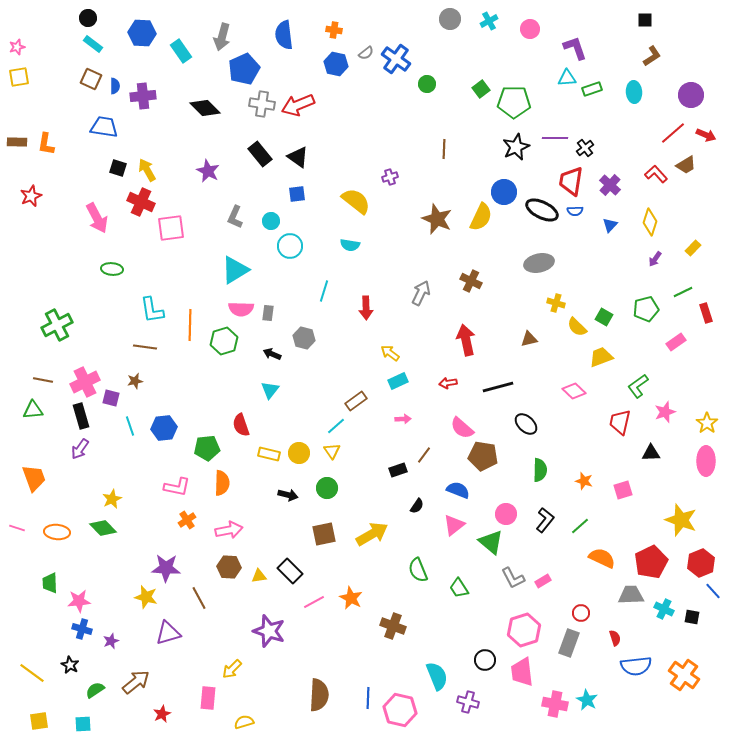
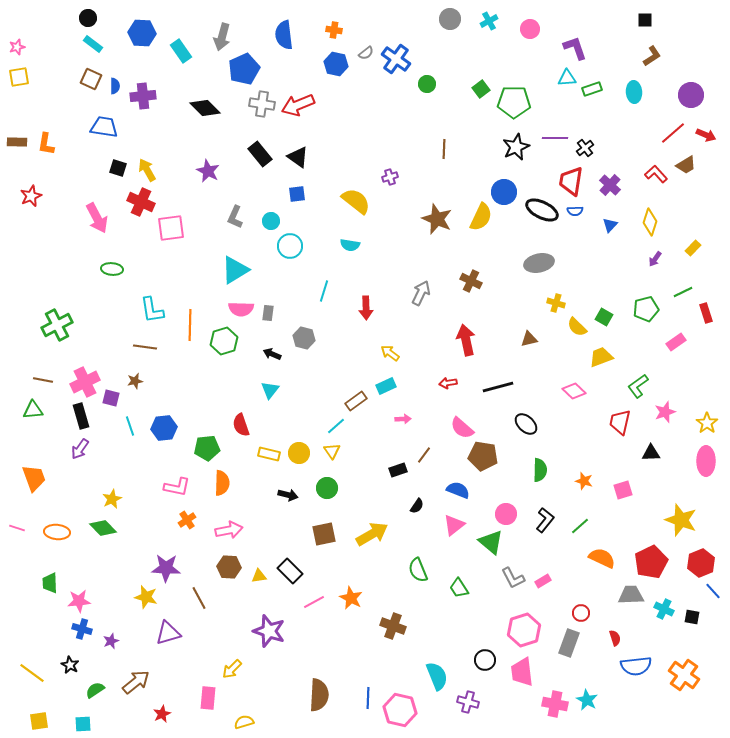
cyan rectangle at (398, 381): moved 12 px left, 5 px down
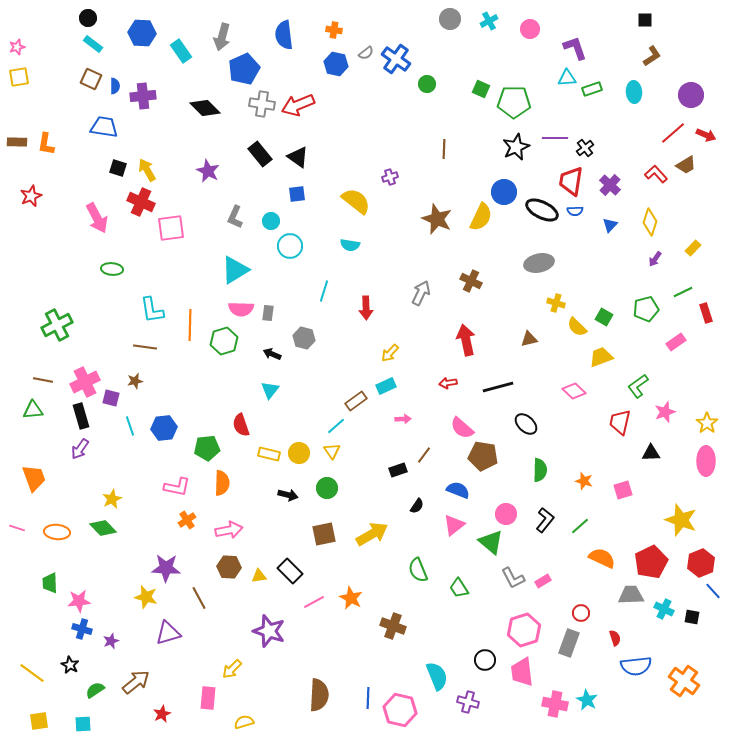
green square at (481, 89): rotated 30 degrees counterclockwise
yellow arrow at (390, 353): rotated 84 degrees counterclockwise
orange cross at (684, 675): moved 6 px down
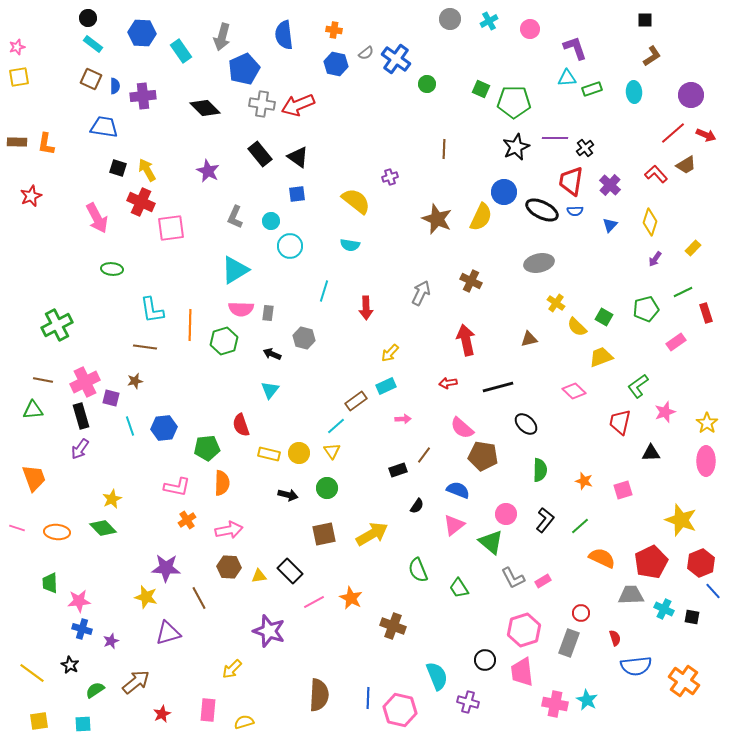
yellow cross at (556, 303): rotated 18 degrees clockwise
pink rectangle at (208, 698): moved 12 px down
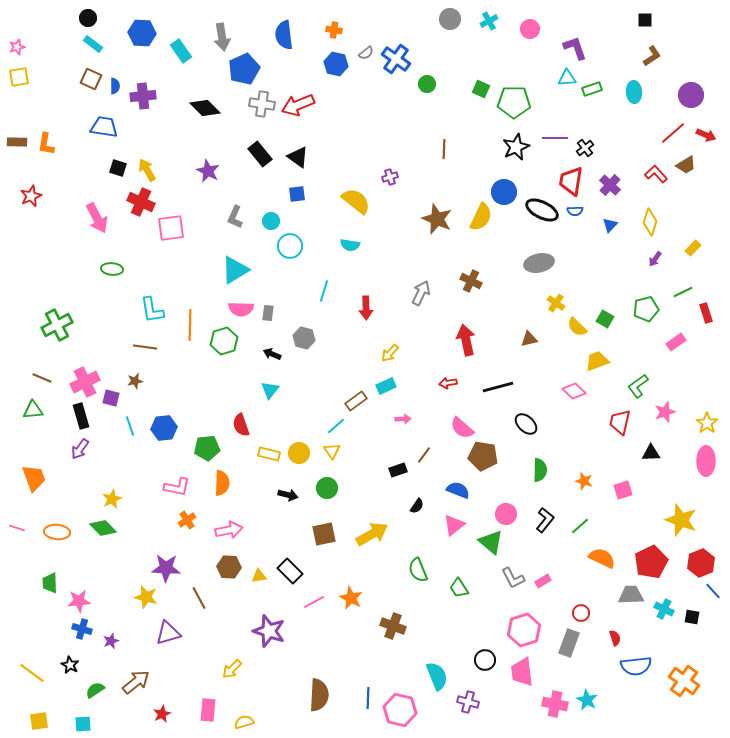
gray arrow at (222, 37): rotated 24 degrees counterclockwise
green square at (604, 317): moved 1 px right, 2 px down
yellow trapezoid at (601, 357): moved 4 px left, 4 px down
brown line at (43, 380): moved 1 px left, 2 px up; rotated 12 degrees clockwise
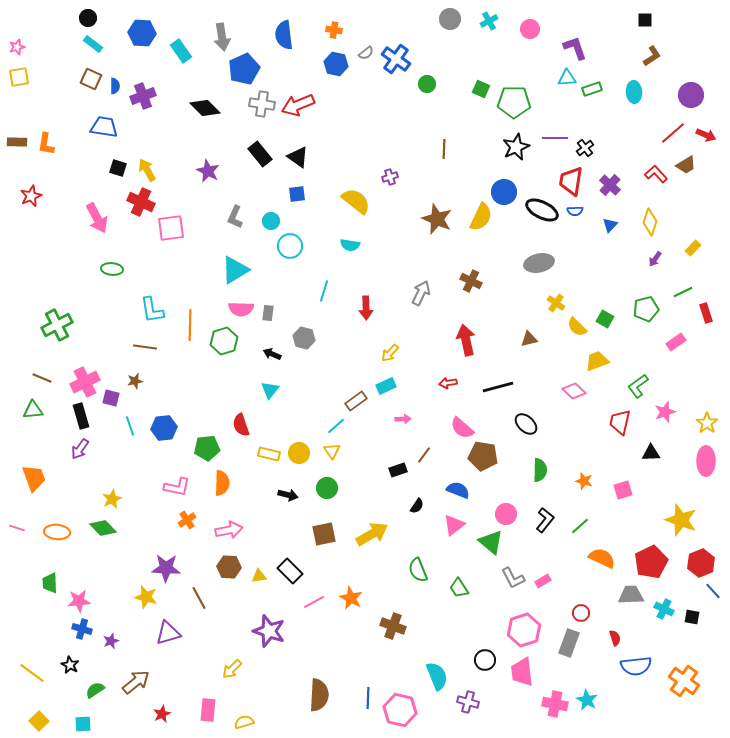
purple cross at (143, 96): rotated 15 degrees counterclockwise
yellow square at (39, 721): rotated 36 degrees counterclockwise
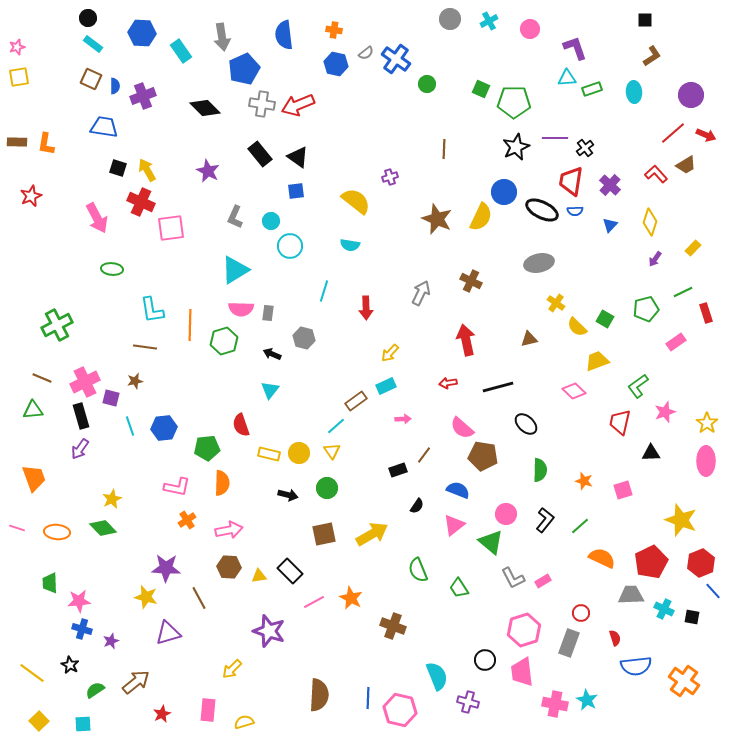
blue square at (297, 194): moved 1 px left, 3 px up
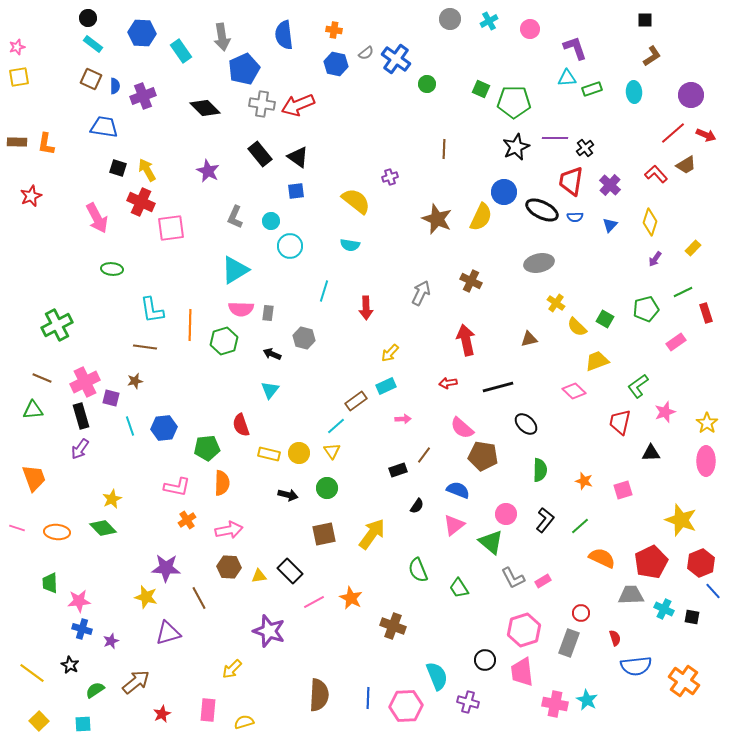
blue semicircle at (575, 211): moved 6 px down
yellow arrow at (372, 534): rotated 24 degrees counterclockwise
pink hexagon at (400, 710): moved 6 px right, 4 px up; rotated 16 degrees counterclockwise
